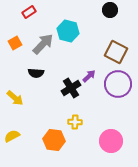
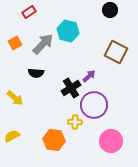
purple circle: moved 24 px left, 21 px down
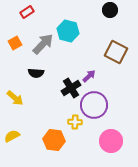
red rectangle: moved 2 px left
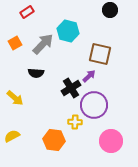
brown square: moved 16 px left, 2 px down; rotated 15 degrees counterclockwise
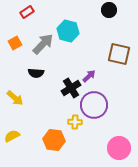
black circle: moved 1 px left
brown square: moved 19 px right
pink circle: moved 8 px right, 7 px down
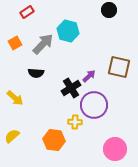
brown square: moved 13 px down
yellow semicircle: rotated 14 degrees counterclockwise
pink circle: moved 4 px left, 1 px down
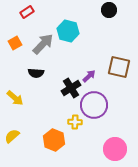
orange hexagon: rotated 15 degrees clockwise
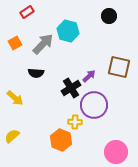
black circle: moved 6 px down
orange hexagon: moved 7 px right
pink circle: moved 1 px right, 3 px down
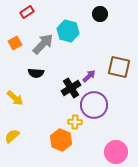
black circle: moved 9 px left, 2 px up
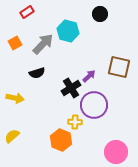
black semicircle: moved 1 px right; rotated 21 degrees counterclockwise
yellow arrow: rotated 30 degrees counterclockwise
